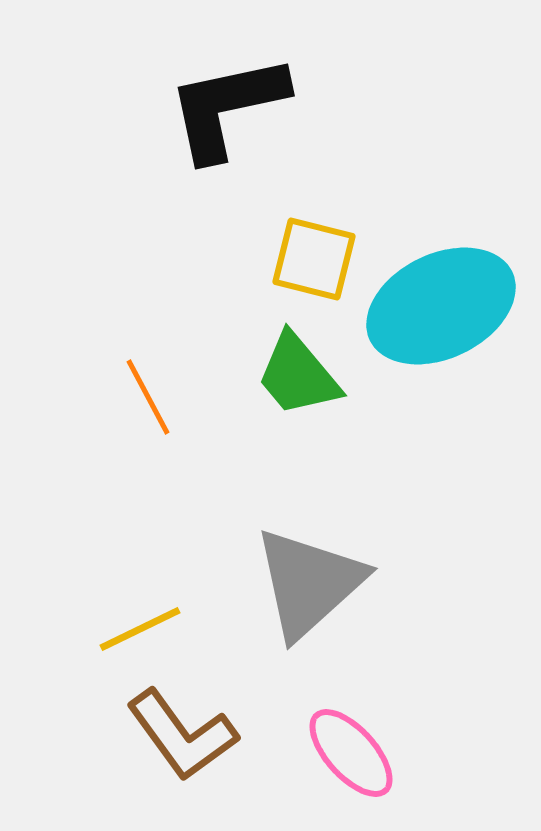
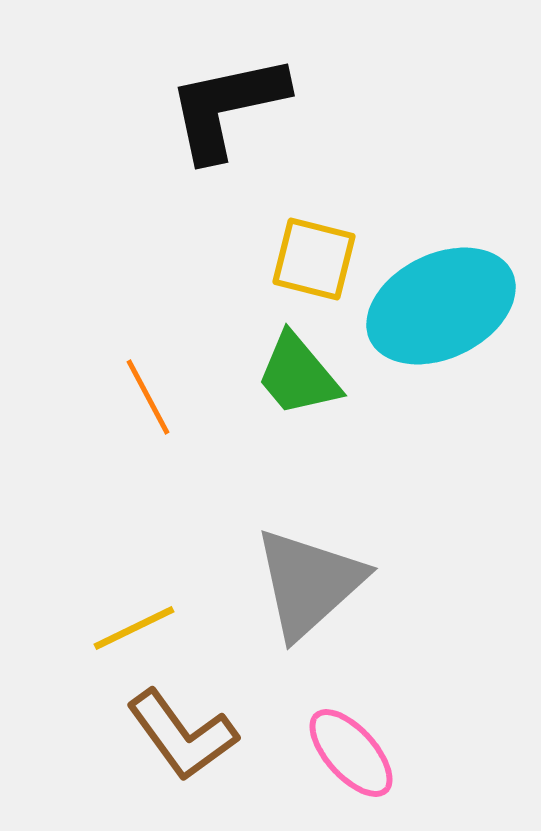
yellow line: moved 6 px left, 1 px up
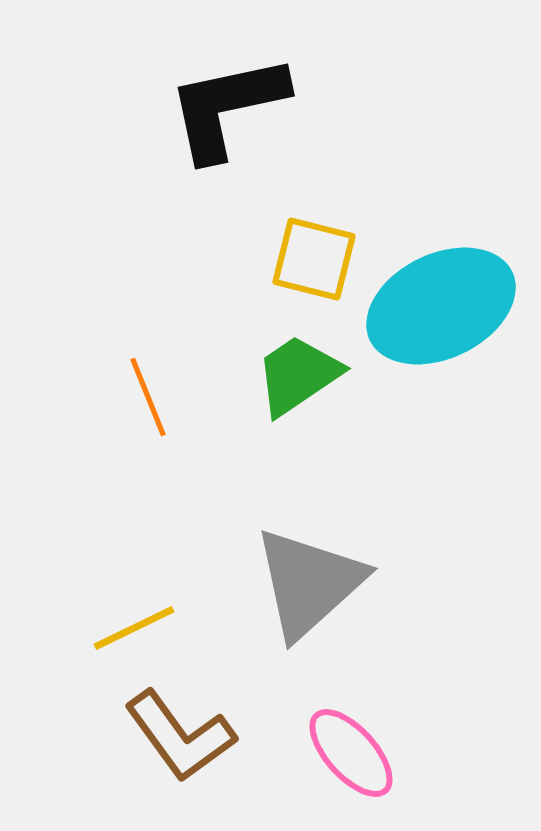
green trapezoid: rotated 96 degrees clockwise
orange line: rotated 6 degrees clockwise
brown L-shape: moved 2 px left, 1 px down
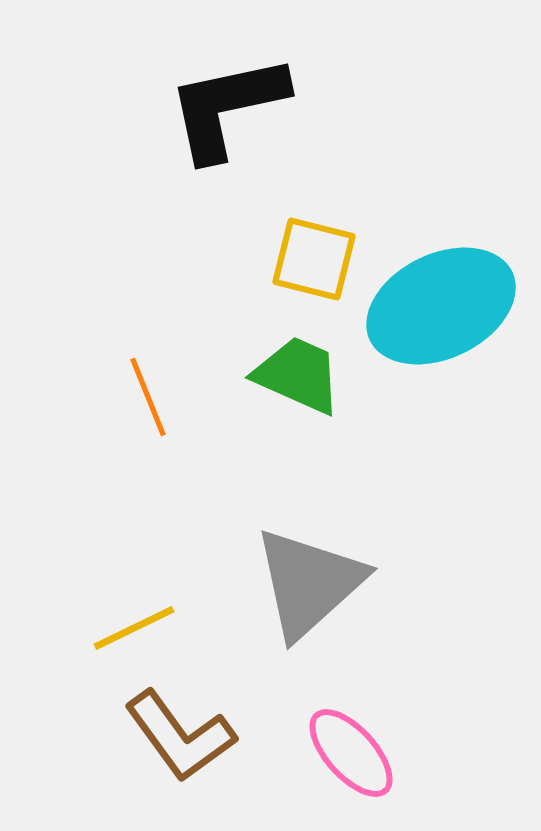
green trapezoid: rotated 58 degrees clockwise
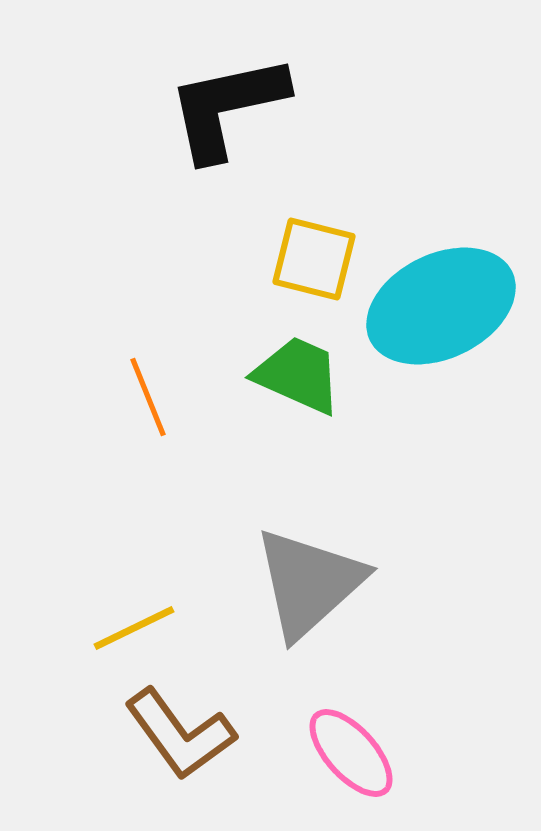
brown L-shape: moved 2 px up
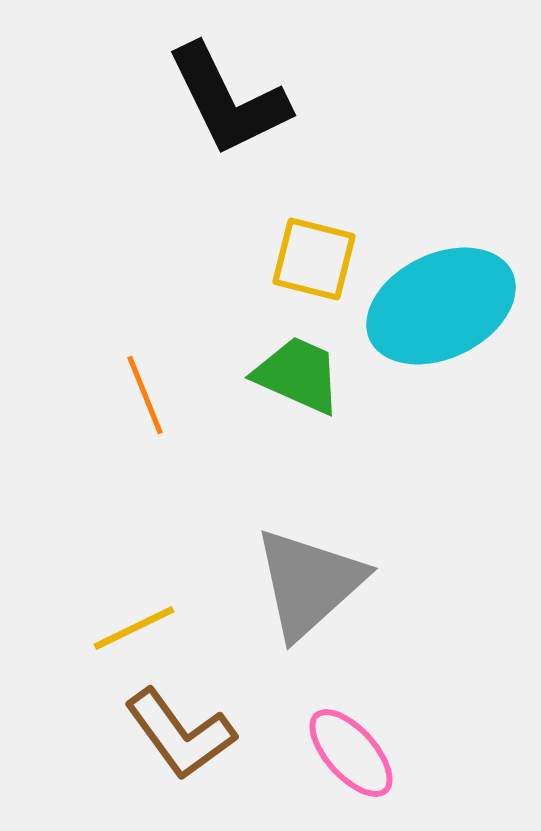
black L-shape: moved 1 px right, 7 px up; rotated 104 degrees counterclockwise
orange line: moved 3 px left, 2 px up
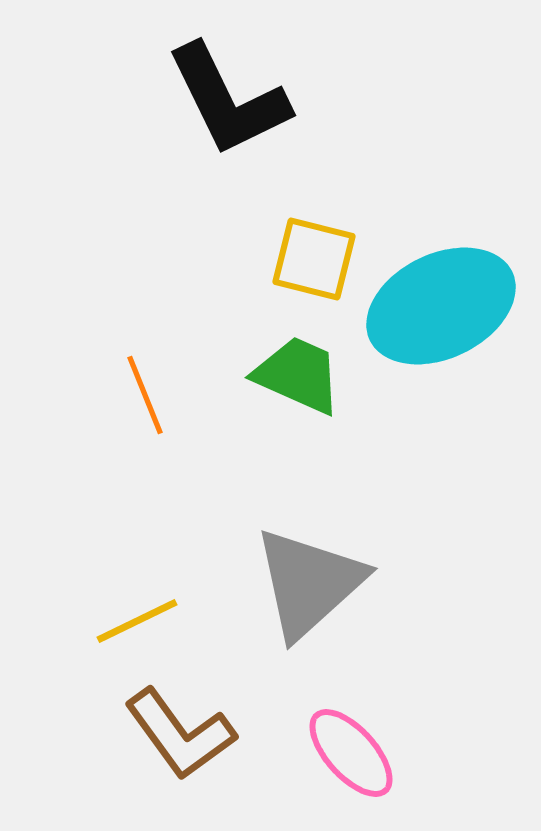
yellow line: moved 3 px right, 7 px up
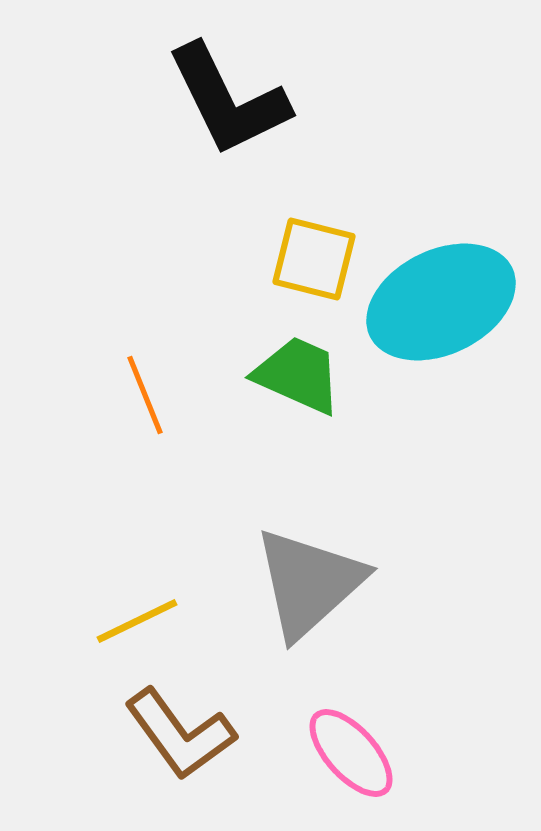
cyan ellipse: moved 4 px up
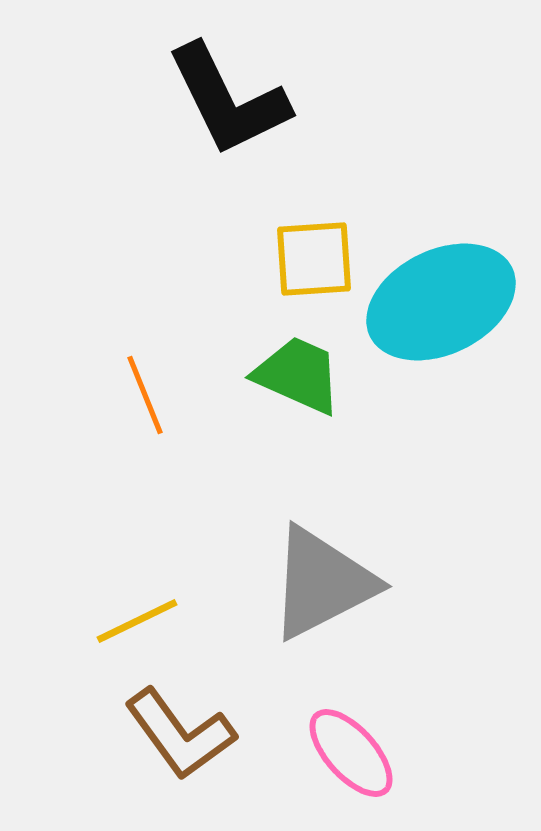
yellow square: rotated 18 degrees counterclockwise
gray triangle: moved 13 px right; rotated 15 degrees clockwise
